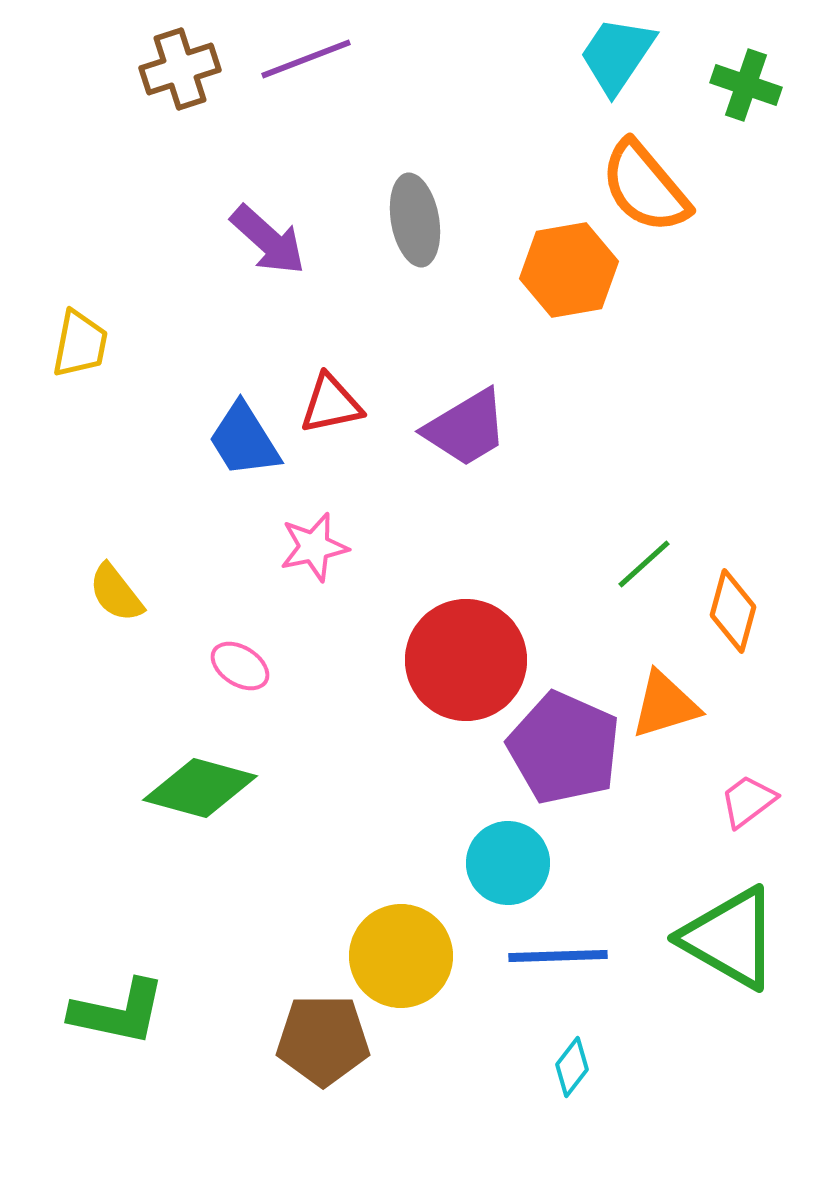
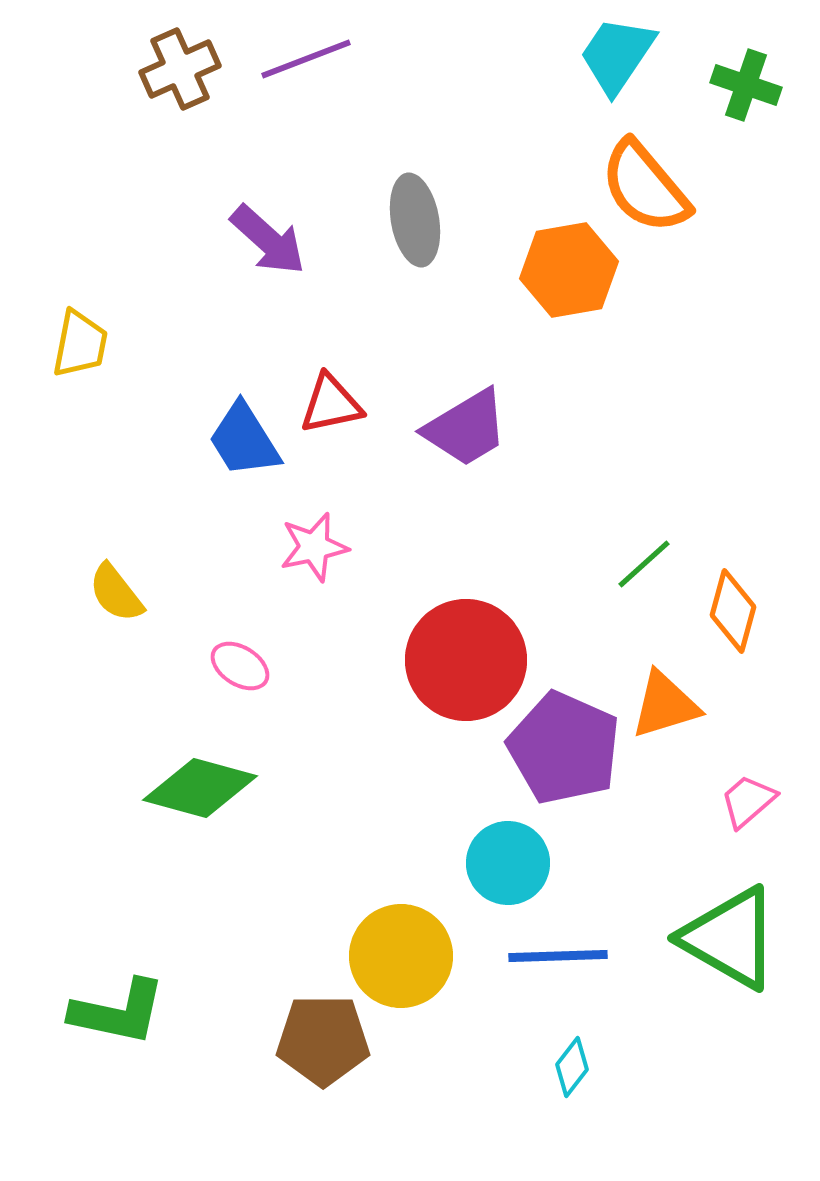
brown cross: rotated 6 degrees counterclockwise
pink trapezoid: rotated 4 degrees counterclockwise
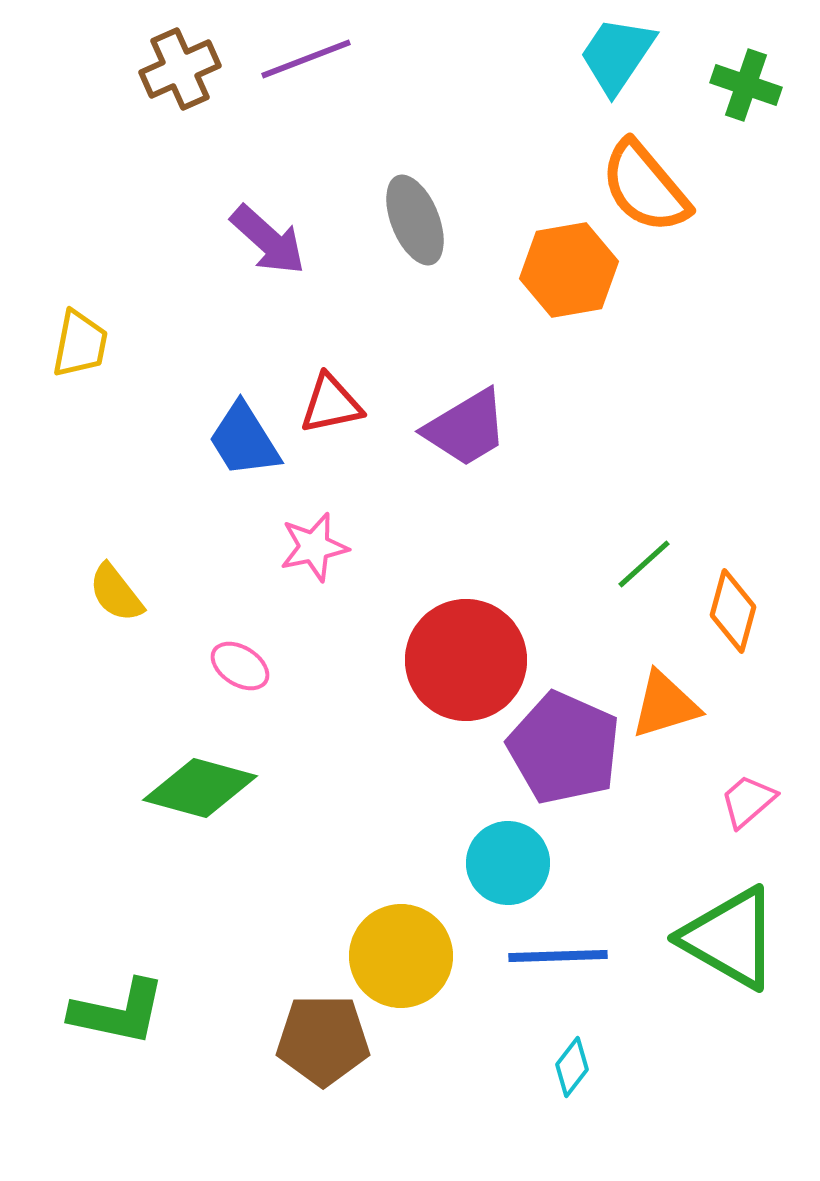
gray ellipse: rotated 12 degrees counterclockwise
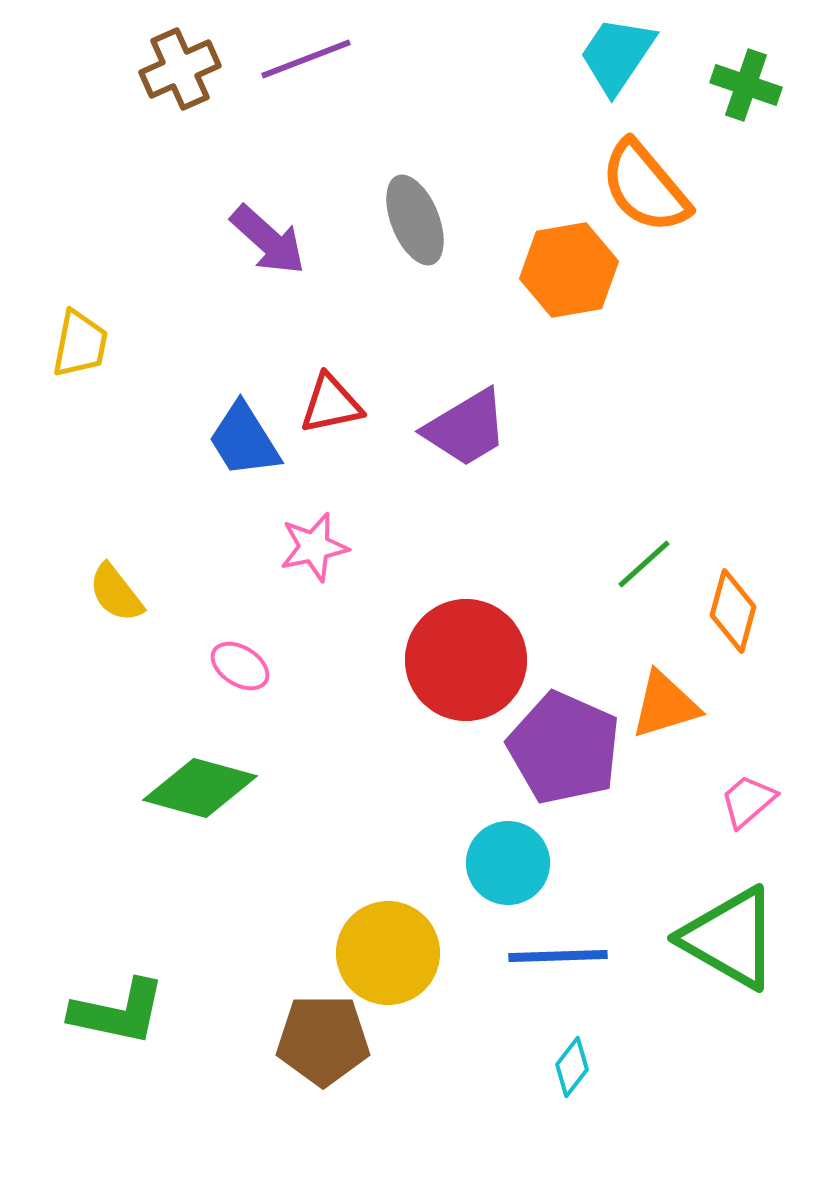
yellow circle: moved 13 px left, 3 px up
